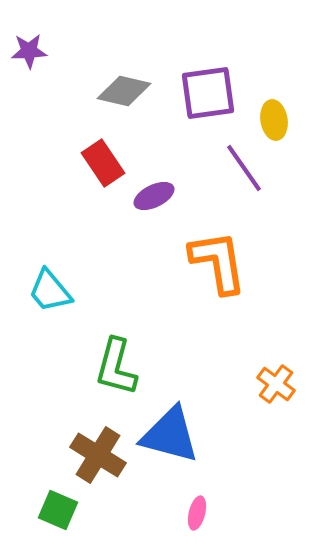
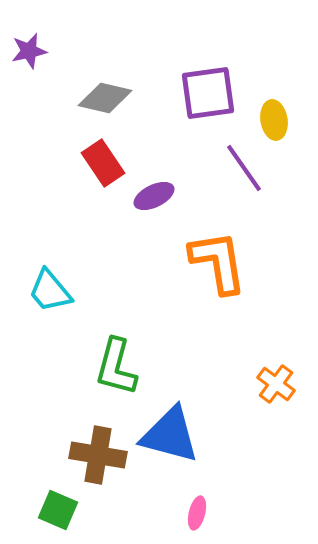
purple star: rotated 9 degrees counterclockwise
gray diamond: moved 19 px left, 7 px down
brown cross: rotated 22 degrees counterclockwise
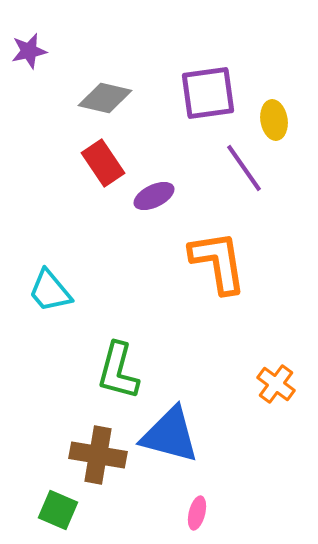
green L-shape: moved 2 px right, 4 px down
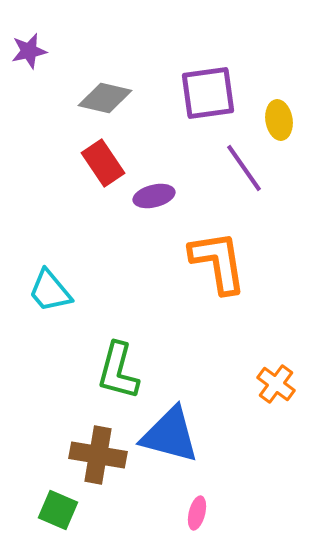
yellow ellipse: moved 5 px right
purple ellipse: rotated 12 degrees clockwise
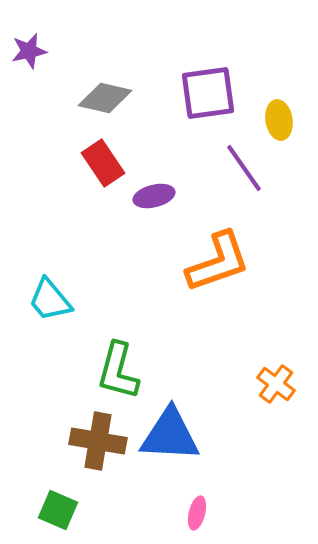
orange L-shape: rotated 80 degrees clockwise
cyan trapezoid: moved 9 px down
blue triangle: rotated 12 degrees counterclockwise
brown cross: moved 14 px up
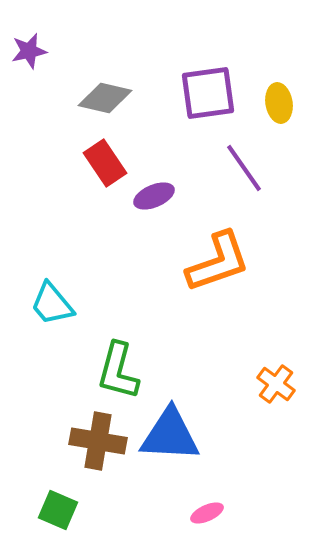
yellow ellipse: moved 17 px up
red rectangle: moved 2 px right
purple ellipse: rotated 9 degrees counterclockwise
cyan trapezoid: moved 2 px right, 4 px down
pink ellipse: moved 10 px right; rotated 52 degrees clockwise
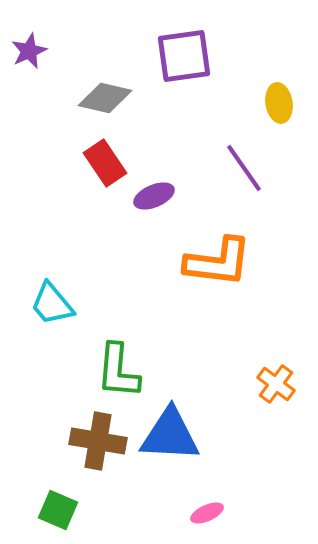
purple star: rotated 12 degrees counterclockwise
purple square: moved 24 px left, 37 px up
orange L-shape: rotated 26 degrees clockwise
green L-shape: rotated 10 degrees counterclockwise
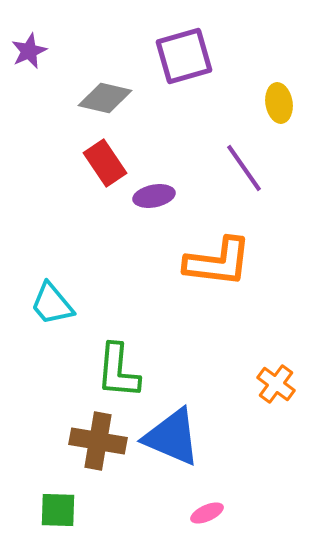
purple square: rotated 8 degrees counterclockwise
purple ellipse: rotated 12 degrees clockwise
blue triangle: moved 2 px right, 2 px down; rotated 20 degrees clockwise
green square: rotated 21 degrees counterclockwise
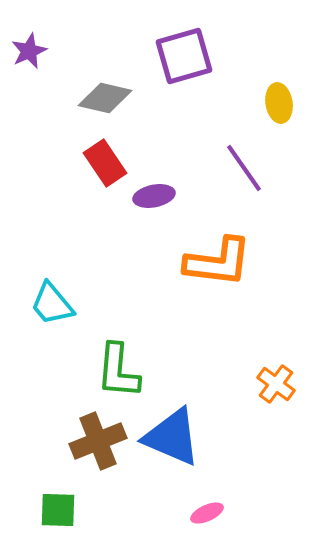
brown cross: rotated 32 degrees counterclockwise
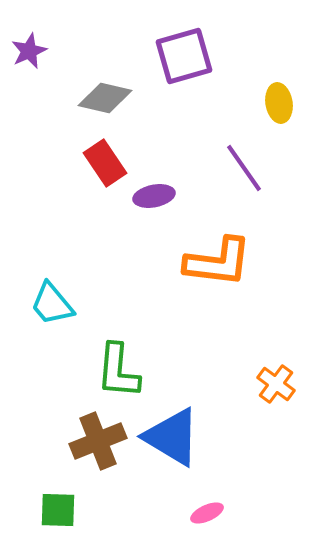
blue triangle: rotated 8 degrees clockwise
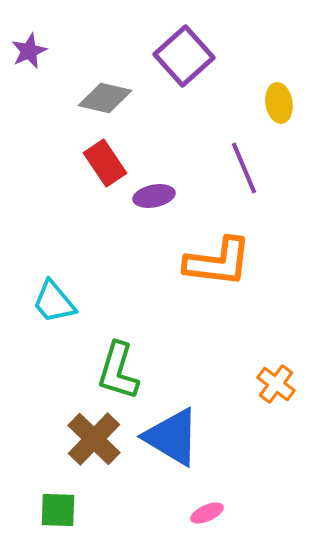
purple square: rotated 26 degrees counterclockwise
purple line: rotated 12 degrees clockwise
cyan trapezoid: moved 2 px right, 2 px up
green L-shape: rotated 12 degrees clockwise
brown cross: moved 4 px left, 2 px up; rotated 24 degrees counterclockwise
